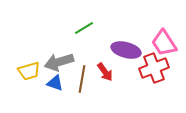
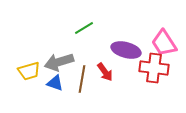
red cross: rotated 28 degrees clockwise
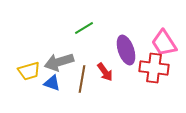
purple ellipse: rotated 56 degrees clockwise
blue triangle: moved 3 px left
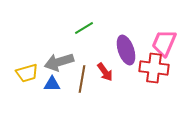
pink trapezoid: rotated 56 degrees clockwise
yellow trapezoid: moved 2 px left, 2 px down
blue triangle: moved 1 px down; rotated 18 degrees counterclockwise
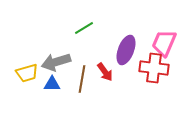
purple ellipse: rotated 40 degrees clockwise
gray arrow: moved 3 px left
